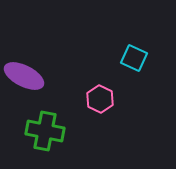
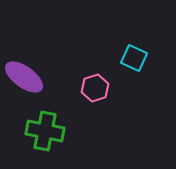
purple ellipse: moved 1 px down; rotated 9 degrees clockwise
pink hexagon: moved 5 px left, 11 px up; rotated 16 degrees clockwise
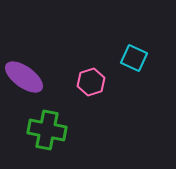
pink hexagon: moved 4 px left, 6 px up
green cross: moved 2 px right, 1 px up
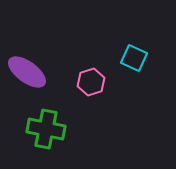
purple ellipse: moved 3 px right, 5 px up
green cross: moved 1 px left, 1 px up
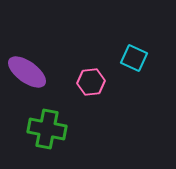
pink hexagon: rotated 12 degrees clockwise
green cross: moved 1 px right
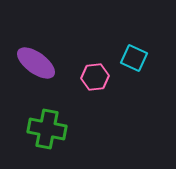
purple ellipse: moved 9 px right, 9 px up
pink hexagon: moved 4 px right, 5 px up
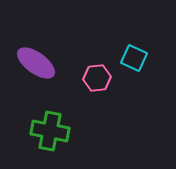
pink hexagon: moved 2 px right, 1 px down
green cross: moved 3 px right, 2 px down
